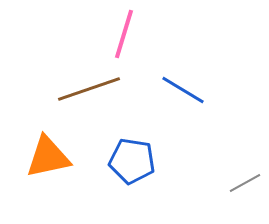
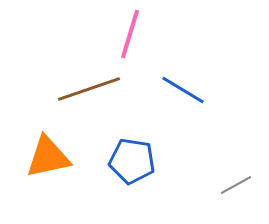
pink line: moved 6 px right
gray line: moved 9 px left, 2 px down
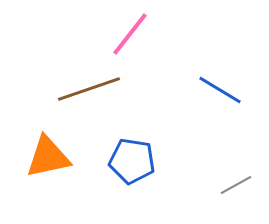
pink line: rotated 21 degrees clockwise
blue line: moved 37 px right
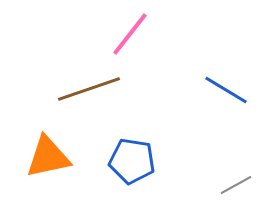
blue line: moved 6 px right
